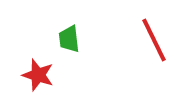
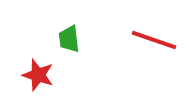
red line: rotated 45 degrees counterclockwise
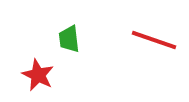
red star: rotated 8 degrees clockwise
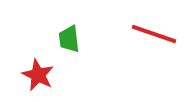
red line: moved 6 px up
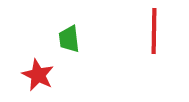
red line: moved 3 px up; rotated 72 degrees clockwise
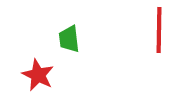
red line: moved 5 px right, 1 px up
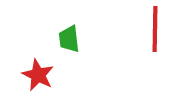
red line: moved 4 px left, 1 px up
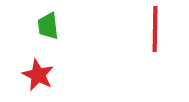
green trapezoid: moved 21 px left, 13 px up
